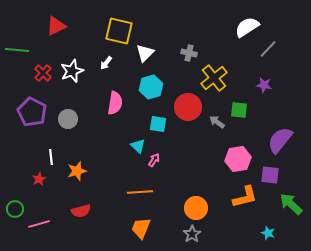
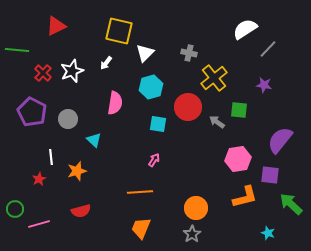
white semicircle: moved 2 px left, 2 px down
cyan triangle: moved 44 px left, 6 px up
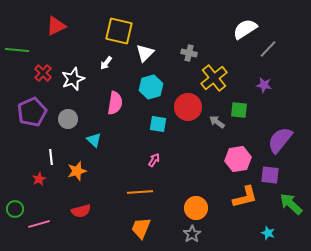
white star: moved 1 px right, 8 px down
purple pentagon: rotated 20 degrees clockwise
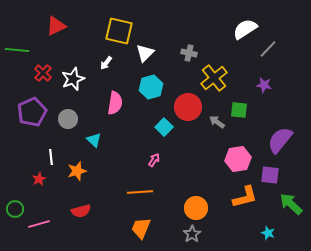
cyan square: moved 6 px right, 3 px down; rotated 36 degrees clockwise
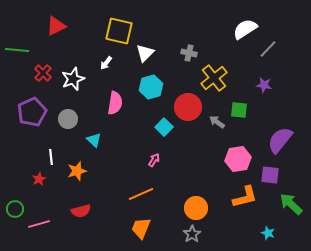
orange line: moved 1 px right, 2 px down; rotated 20 degrees counterclockwise
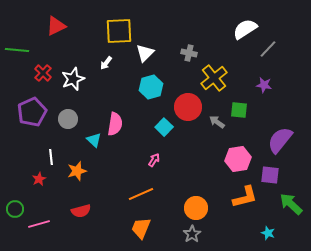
yellow square: rotated 16 degrees counterclockwise
pink semicircle: moved 21 px down
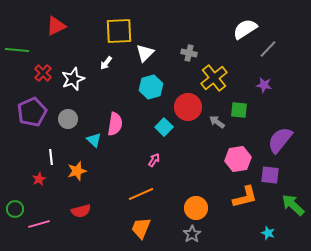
green arrow: moved 2 px right, 1 px down
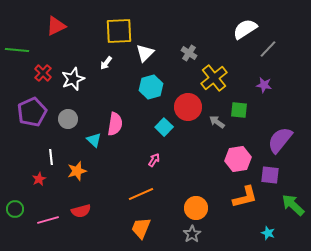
gray cross: rotated 21 degrees clockwise
pink line: moved 9 px right, 4 px up
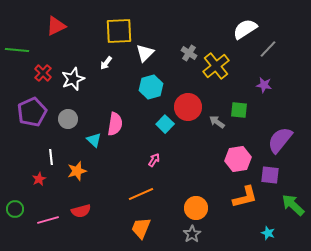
yellow cross: moved 2 px right, 12 px up
cyan square: moved 1 px right, 3 px up
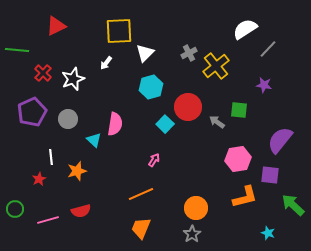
gray cross: rotated 28 degrees clockwise
